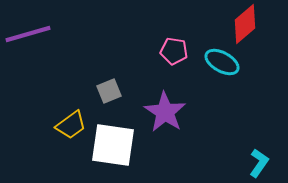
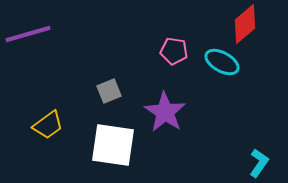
yellow trapezoid: moved 23 px left
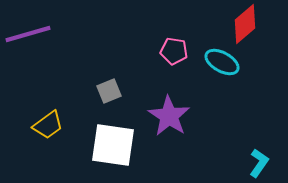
purple star: moved 4 px right, 4 px down
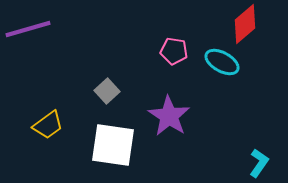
purple line: moved 5 px up
gray square: moved 2 px left; rotated 20 degrees counterclockwise
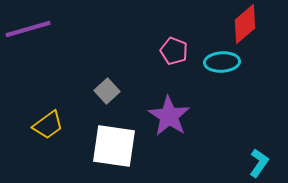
pink pentagon: rotated 12 degrees clockwise
cyan ellipse: rotated 32 degrees counterclockwise
white square: moved 1 px right, 1 px down
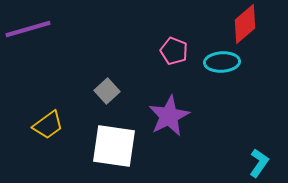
purple star: rotated 12 degrees clockwise
